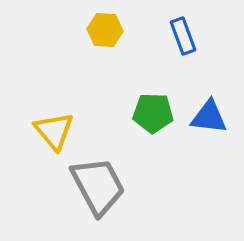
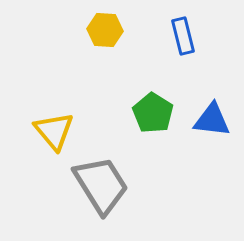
blue rectangle: rotated 6 degrees clockwise
green pentagon: rotated 30 degrees clockwise
blue triangle: moved 3 px right, 3 px down
gray trapezoid: moved 3 px right, 1 px up; rotated 4 degrees counterclockwise
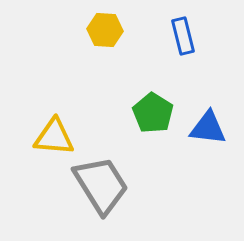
blue triangle: moved 4 px left, 8 px down
yellow triangle: moved 6 px down; rotated 45 degrees counterclockwise
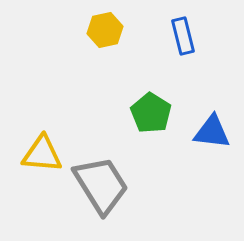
yellow hexagon: rotated 16 degrees counterclockwise
green pentagon: moved 2 px left
blue triangle: moved 4 px right, 4 px down
yellow triangle: moved 12 px left, 17 px down
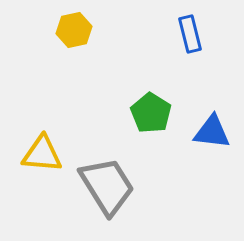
yellow hexagon: moved 31 px left
blue rectangle: moved 7 px right, 2 px up
gray trapezoid: moved 6 px right, 1 px down
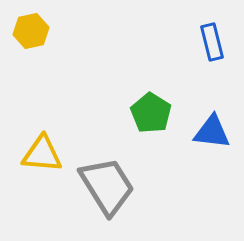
yellow hexagon: moved 43 px left, 1 px down
blue rectangle: moved 22 px right, 8 px down
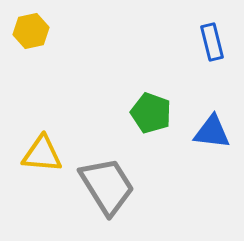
green pentagon: rotated 12 degrees counterclockwise
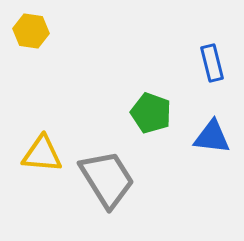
yellow hexagon: rotated 20 degrees clockwise
blue rectangle: moved 21 px down
blue triangle: moved 5 px down
gray trapezoid: moved 7 px up
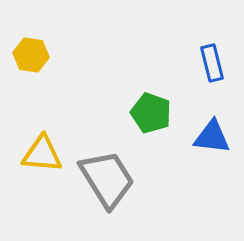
yellow hexagon: moved 24 px down
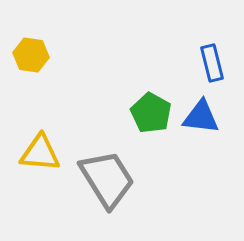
green pentagon: rotated 9 degrees clockwise
blue triangle: moved 11 px left, 20 px up
yellow triangle: moved 2 px left, 1 px up
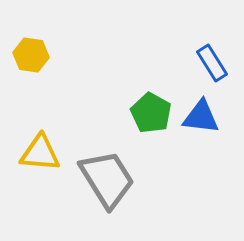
blue rectangle: rotated 18 degrees counterclockwise
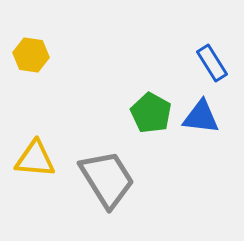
yellow triangle: moved 5 px left, 6 px down
